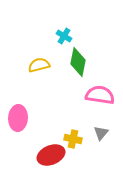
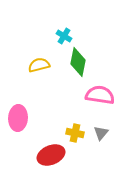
yellow cross: moved 2 px right, 6 px up
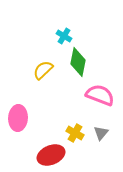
yellow semicircle: moved 4 px right, 5 px down; rotated 30 degrees counterclockwise
pink semicircle: rotated 12 degrees clockwise
yellow cross: rotated 18 degrees clockwise
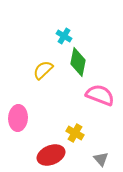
gray triangle: moved 26 px down; rotated 21 degrees counterclockwise
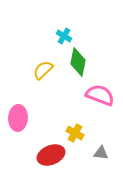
gray triangle: moved 6 px up; rotated 42 degrees counterclockwise
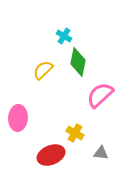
pink semicircle: rotated 64 degrees counterclockwise
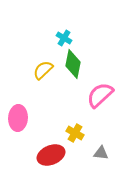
cyan cross: moved 2 px down
green diamond: moved 5 px left, 2 px down
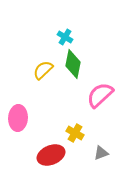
cyan cross: moved 1 px right, 1 px up
gray triangle: rotated 28 degrees counterclockwise
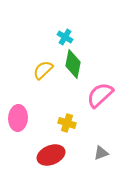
yellow cross: moved 8 px left, 10 px up; rotated 12 degrees counterclockwise
